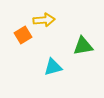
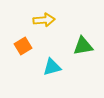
orange square: moved 11 px down
cyan triangle: moved 1 px left
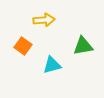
orange square: rotated 24 degrees counterclockwise
cyan triangle: moved 2 px up
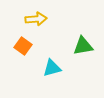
yellow arrow: moved 8 px left, 1 px up
cyan triangle: moved 3 px down
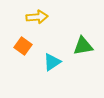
yellow arrow: moved 1 px right, 2 px up
cyan triangle: moved 6 px up; rotated 18 degrees counterclockwise
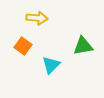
yellow arrow: moved 1 px down; rotated 10 degrees clockwise
cyan triangle: moved 1 px left, 3 px down; rotated 12 degrees counterclockwise
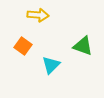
yellow arrow: moved 1 px right, 3 px up
green triangle: rotated 30 degrees clockwise
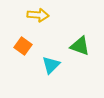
green triangle: moved 3 px left
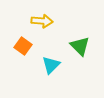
yellow arrow: moved 4 px right, 6 px down
green triangle: rotated 25 degrees clockwise
